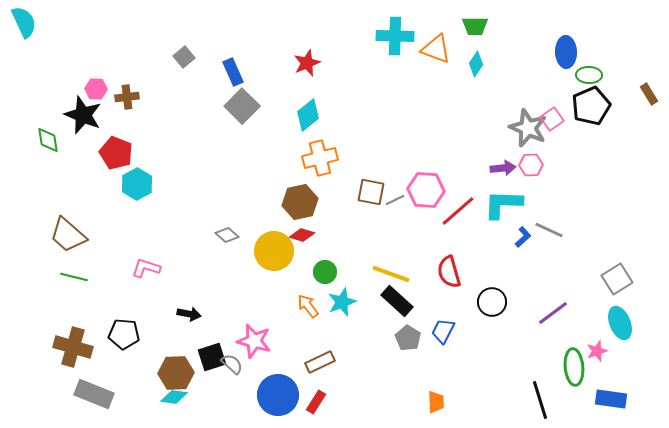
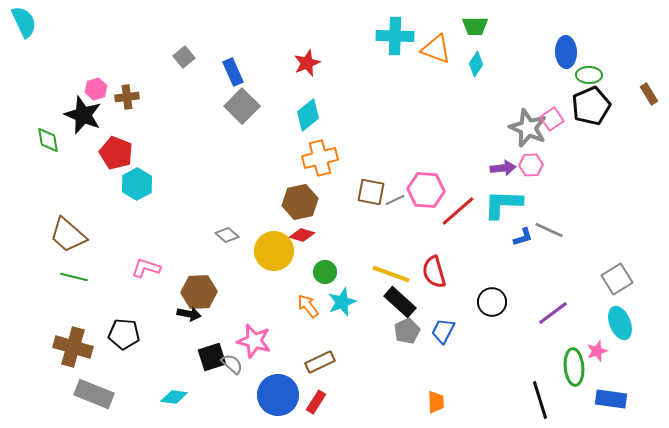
pink hexagon at (96, 89): rotated 20 degrees counterclockwise
blue L-shape at (523, 237): rotated 25 degrees clockwise
red semicircle at (449, 272): moved 15 px left
black rectangle at (397, 301): moved 3 px right, 1 px down
gray pentagon at (408, 338): moved 1 px left, 7 px up; rotated 15 degrees clockwise
brown hexagon at (176, 373): moved 23 px right, 81 px up
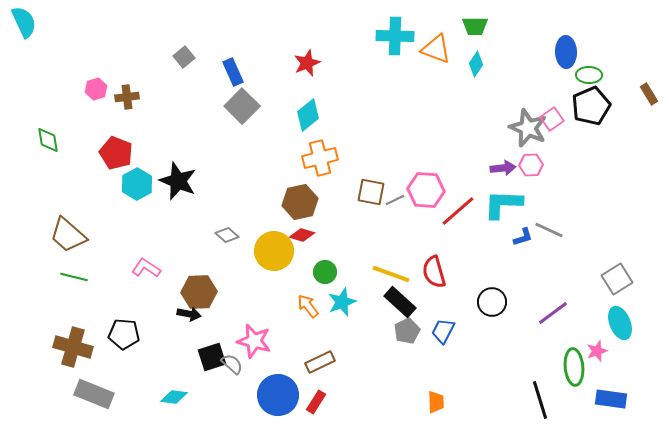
black star at (83, 115): moved 95 px right, 66 px down
pink L-shape at (146, 268): rotated 16 degrees clockwise
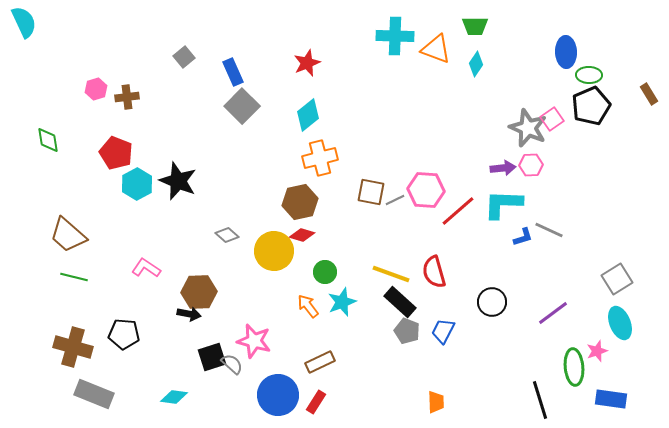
gray pentagon at (407, 331): rotated 25 degrees counterclockwise
